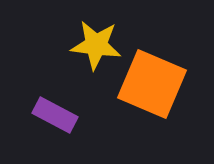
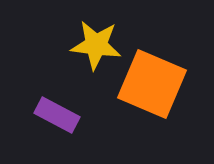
purple rectangle: moved 2 px right
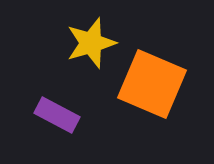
yellow star: moved 5 px left, 2 px up; rotated 24 degrees counterclockwise
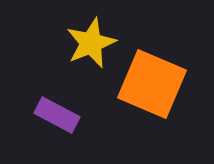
yellow star: rotated 6 degrees counterclockwise
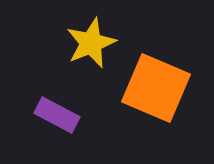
orange square: moved 4 px right, 4 px down
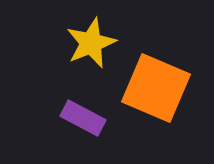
purple rectangle: moved 26 px right, 3 px down
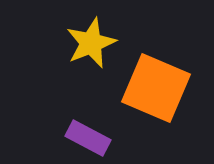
purple rectangle: moved 5 px right, 20 px down
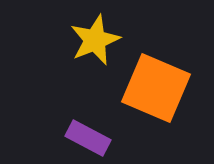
yellow star: moved 4 px right, 3 px up
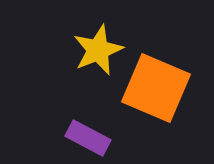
yellow star: moved 3 px right, 10 px down
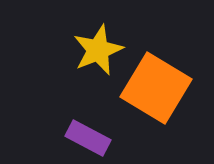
orange square: rotated 8 degrees clockwise
